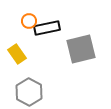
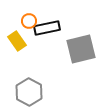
yellow rectangle: moved 13 px up
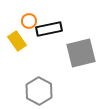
black rectangle: moved 2 px right, 1 px down
gray square: moved 4 px down
gray hexagon: moved 10 px right, 1 px up
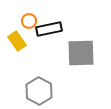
gray square: rotated 12 degrees clockwise
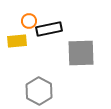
yellow rectangle: rotated 60 degrees counterclockwise
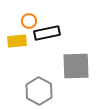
black rectangle: moved 2 px left, 4 px down
gray square: moved 5 px left, 13 px down
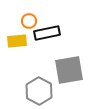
gray square: moved 7 px left, 4 px down; rotated 8 degrees counterclockwise
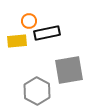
gray hexagon: moved 2 px left
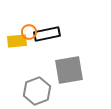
orange circle: moved 11 px down
black rectangle: moved 1 px down
gray hexagon: rotated 12 degrees clockwise
